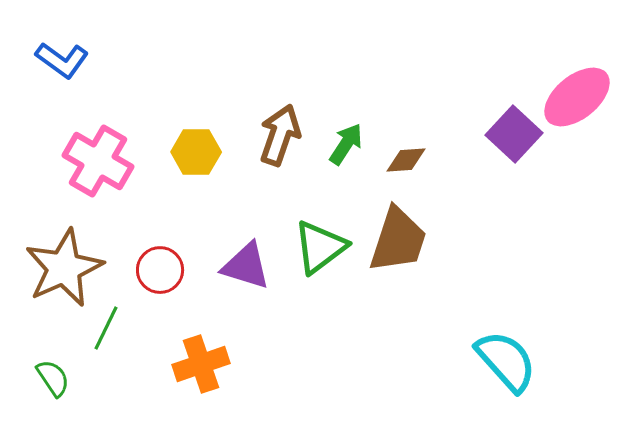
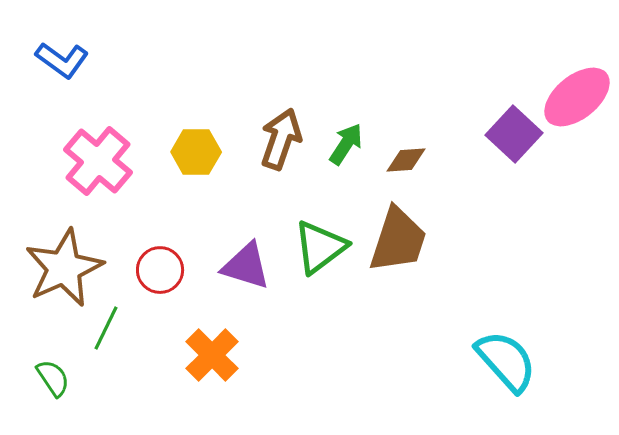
brown arrow: moved 1 px right, 4 px down
pink cross: rotated 10 degrees clockwise
orange cross: moved 11 px right, 9 px up; rotated 26 degrees counterclockwise
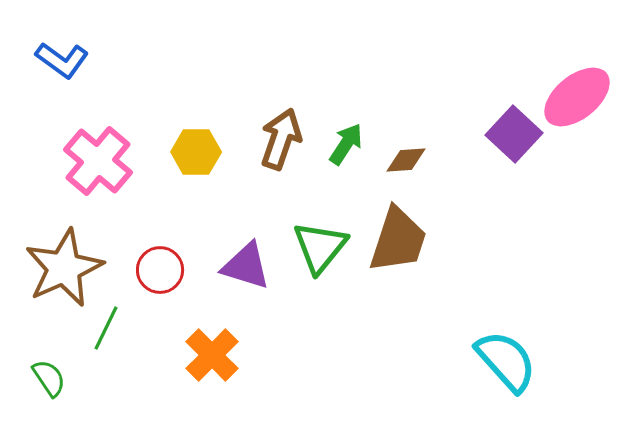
green triangle: rotated 14 degrees counterclockwise
green semicircle: moved 4 px left
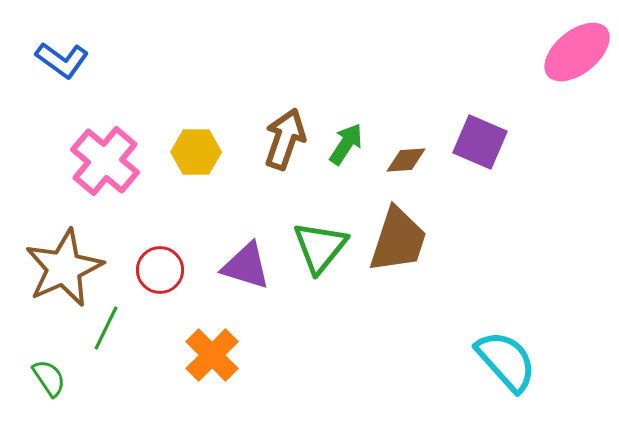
pink ellipse: moved 45 px up
purple square: moved 34 px left, 8 px down; rotated 20 degrees counterclockwise
brown arrow: moved 4 px right
pink cross: moved 7 px right
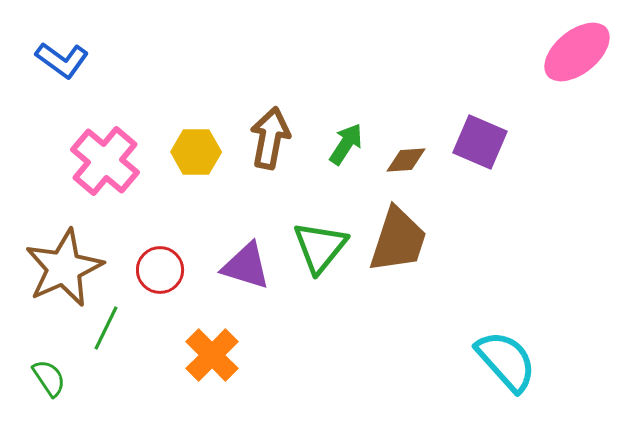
brown arrow: moved 15 px left, 1 px up; rotated 8 degrees counterclockwise
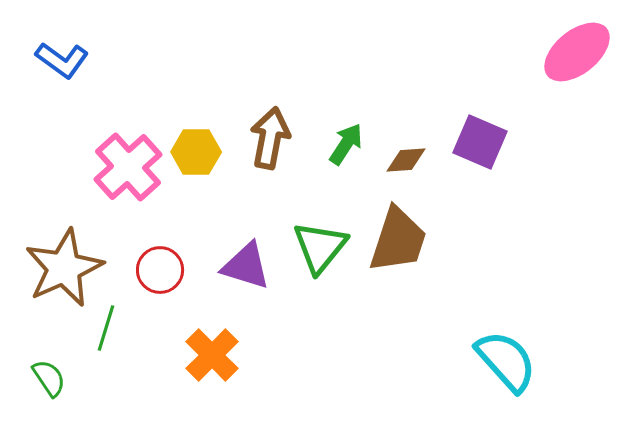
pink cross: moved 23 px right, 6 px down; rotated 8 degrees clockwise
green line: rotated 9 degrees counterclockwise
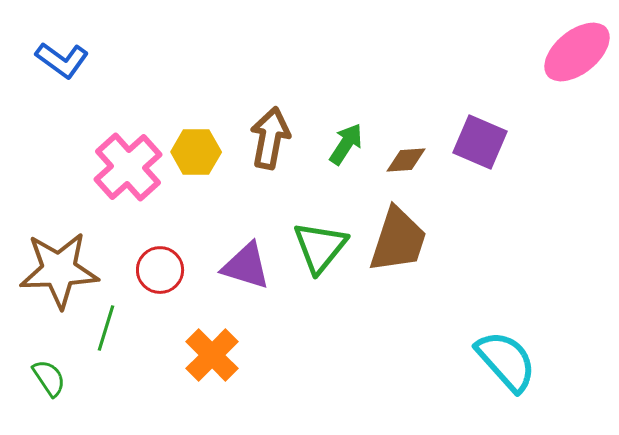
brown star: moved 5 px left, 2 px down; rotated 22 degrees clockwise
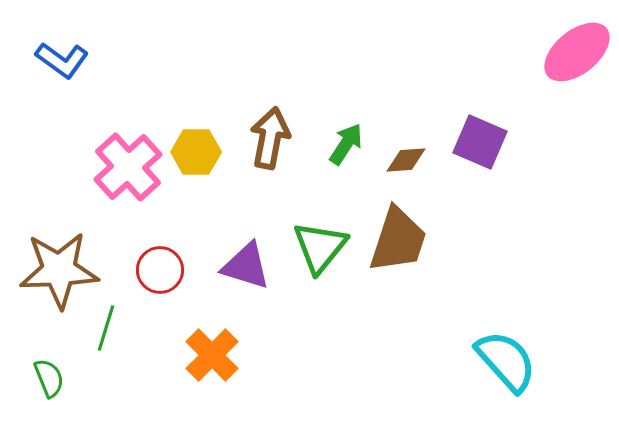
green semicircle: rotated 12 degrees clockwise
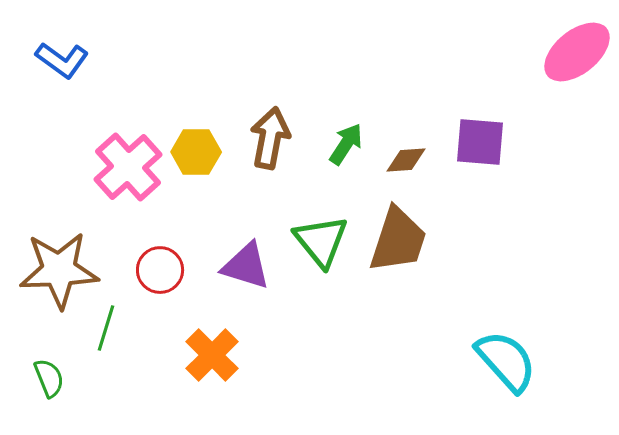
purple square: rotated 18 degrees counterclockwise
green triangle: moved 1 px right, 6 px up; rotated 18 degrees counterclockwise
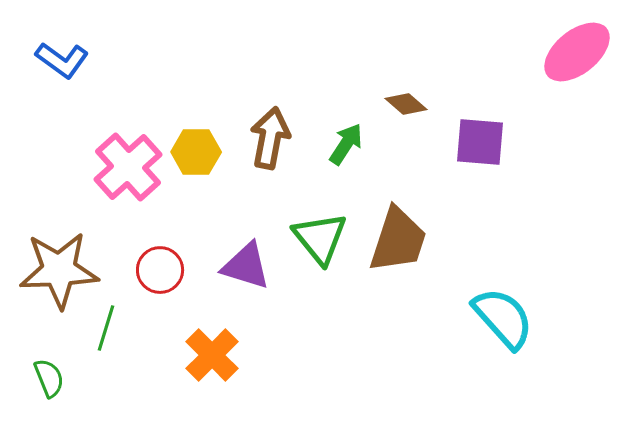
brown diamond: moved 56 px up; rotated 45 degrees clockwise
green triangle: moved 1 px left, 3 px up
cyan semicircle: moved 3 px left, 43 px up
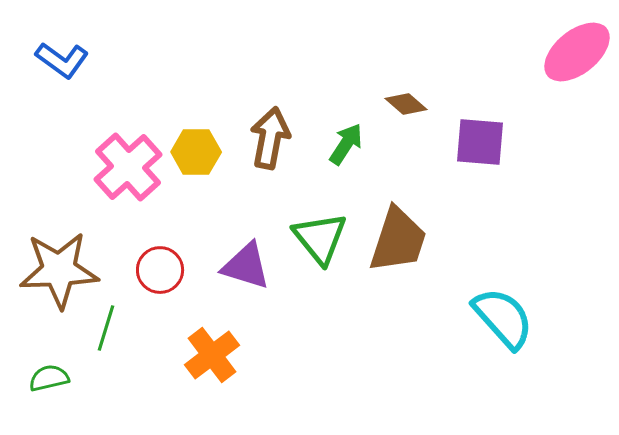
orange cross: rotated 8 degrees clockwise
green semicircle: rotated 81 degrees counterclockwise
